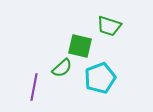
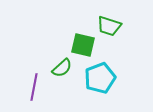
green square: moved 3 px right, 1 px up
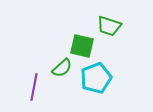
green square: moved 1 px left, 1 px down
cyan pentagon: moved 4 px left
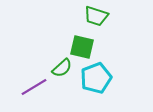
green trapezoid: moved 13 px left, 10 px up
green square: moved 1 px down
purple line: rotated 48 degrees clockwise
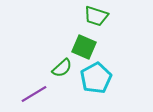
green square: moved 2 px right; rotated 10 degrees clockwise
cyan pentagon: rotated 8 degrees counterclockwise
purple line: moved 7 px down
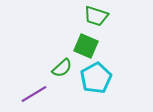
green square: moved 2 px right, 1 px up
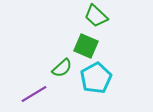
green trapezoid: rotated 25 degrees clockwise
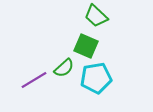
green semicircle: moved 2 px right
cyan pentagon: rotated 20 degrees clockwise
purple line: moved 14 px up
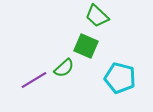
green trapezoid: moved 1 px right
cyan pentagon: moved 24 px right; rotated 24 degrees clockwise
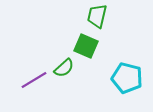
green trapezoid: rotated 60 degrees clockwise
cyan pentagon: moved 7 px right
